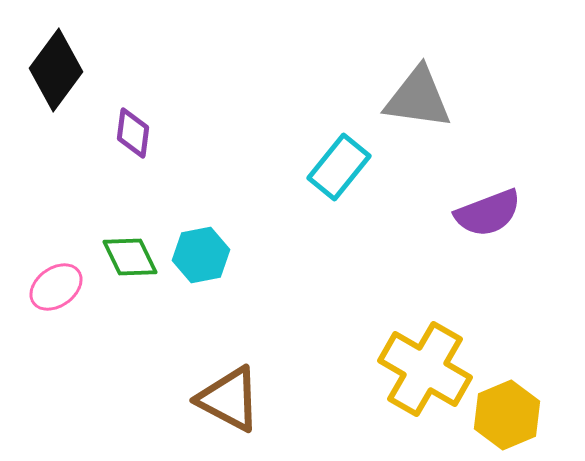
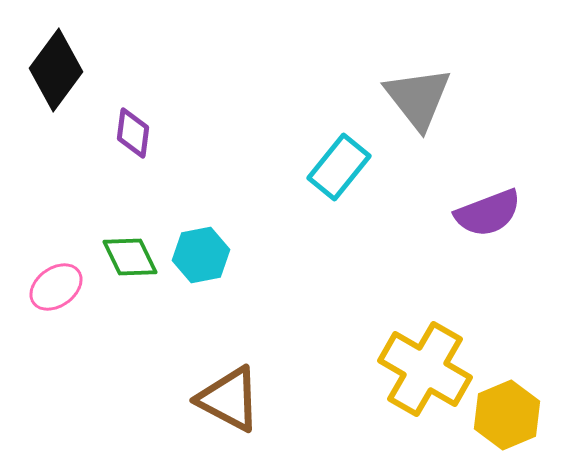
gray triangle: rotated 44 degrees clockwise
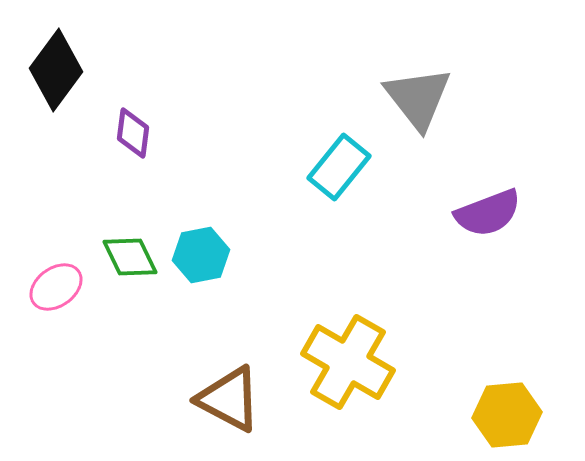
yellow cross: moved 77 px left, 7 px up
yellow hexagon: rotated 18 degrees clockwise
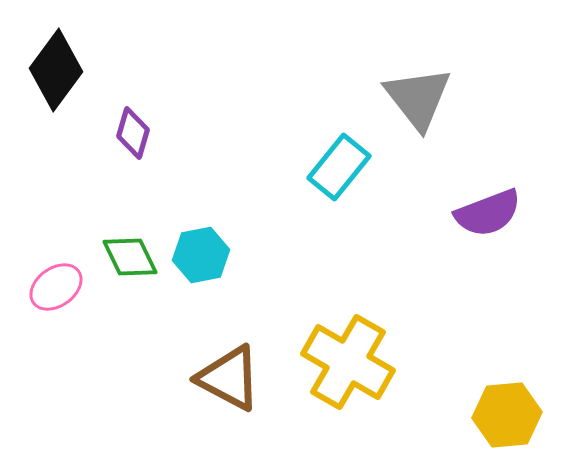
purple diamond: rotated 9 degrees clockwise
brown triangle: moved 21 px up
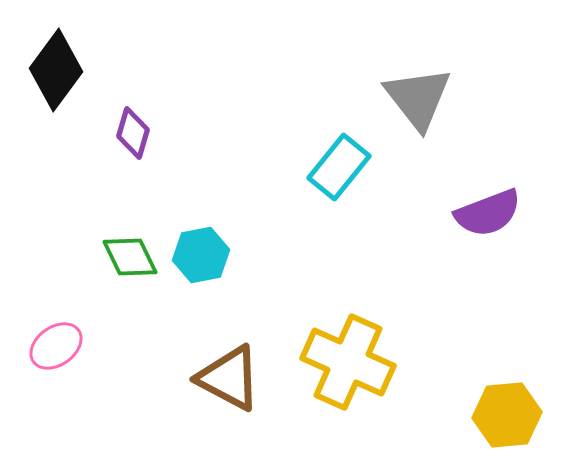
pink ellipse: moved 59 px down
yellow cross: rotated 6 degrees counterclockwise
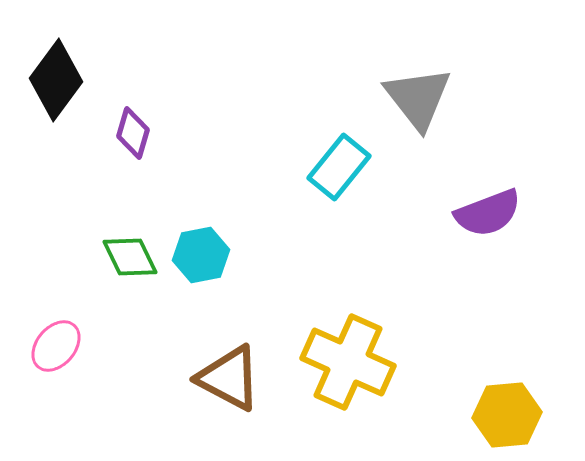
black diamond: moved 10 px down
pink ellipse: rotated 14 degrees counterclockwise
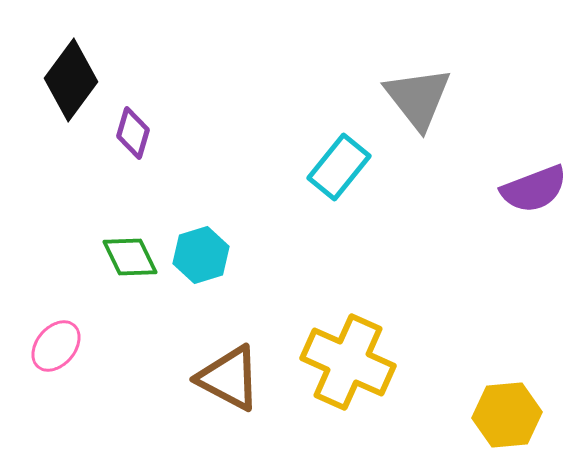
black diamond: moved 15 px right
purple semicircle: moved 46 px right, 24 px up
cyan hexagon: rotated 6 degrees counterclockwise
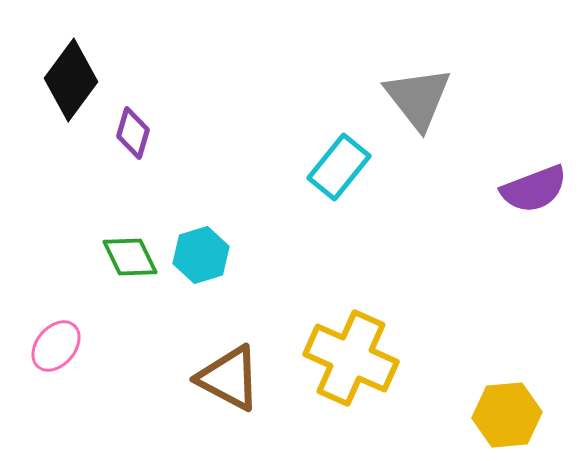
yellow cross: moved 3 px right, 4 px up
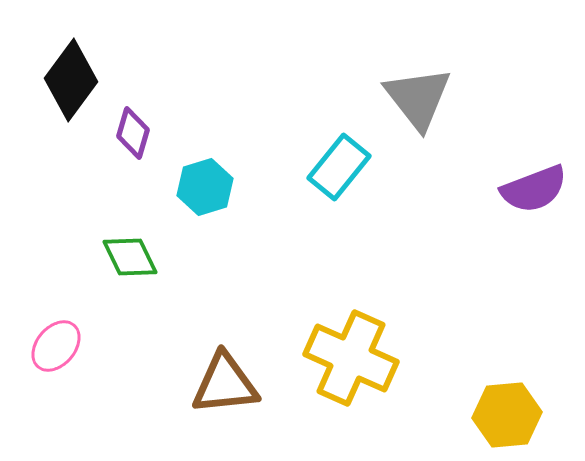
cyan hexagon: moved 4 px right, 68 px up
brown triangle: moved 4 px left, 6 px down; rotated 34 degrees counterclockwise
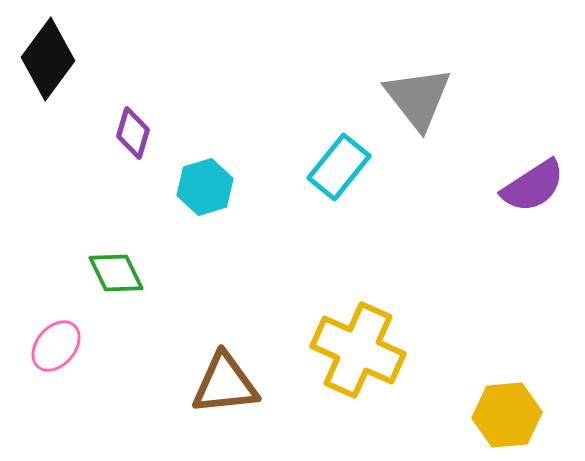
black diamond: moved 23 px left, 21 px up
purple semicircle: moved 1 px left, 3 px up; rotated 12 degrees counterclockwise
green diamond: moved 14 px left, 16 px down
yellow cross: moved 7 px right, 8 px up
